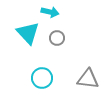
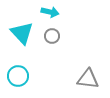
cyan triangle: moved 6 px left
gray circle: moved 5 px left, 2 px up
cyan circle: moved 24 px left, 2 px up
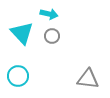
cyan arrow: moved 1 px left, 2 px down
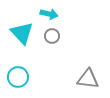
cyan circle: moved 1 px down
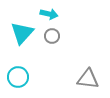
cyan triangle: rotated 25 degrees clockwise
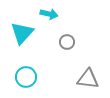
gray circle: moved 15 px right, 6 px down
cyan circle: moved 8 px right
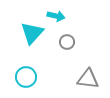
cyan arrow: moved 7 px right, 2 px down
cyan triangle: moved 10 px right
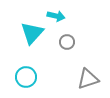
gray triangle: rotated 25 degrees counterclockwise
